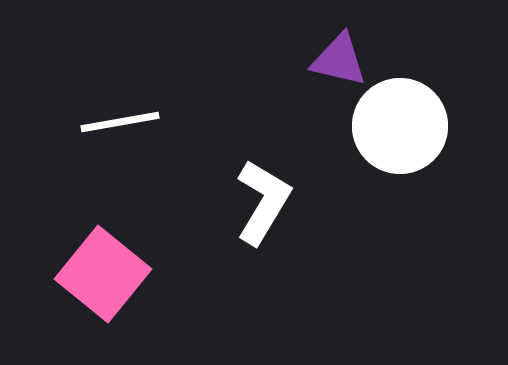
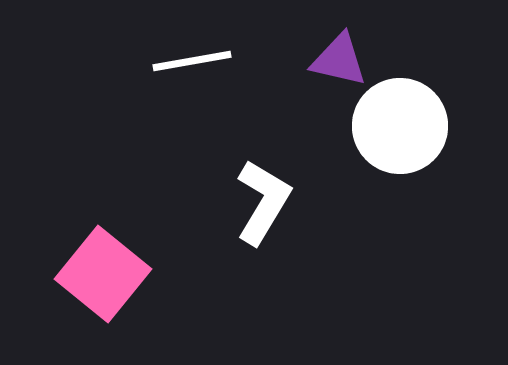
white line: moved 72 px right, 61 px up
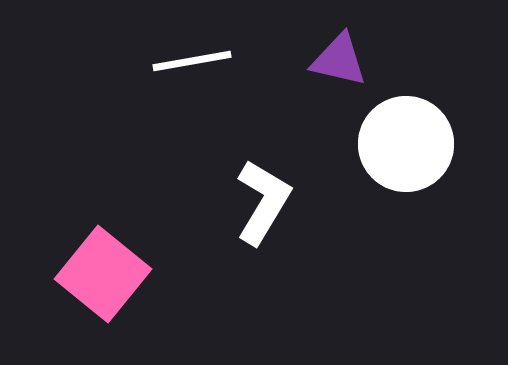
white circle: moved 6 px right, 18 px down
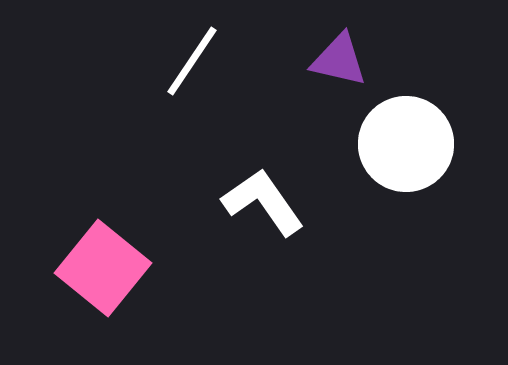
white line: rotated 46 degrees counterclockwise
white L-shape: rotated 66 degrees counterclockwise
pink square: moved 6 px up
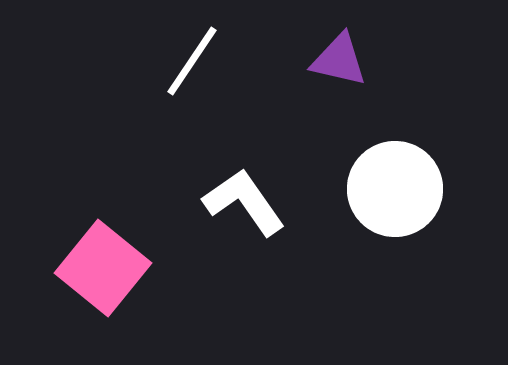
white circle: moved 11 px left, 45 px down
white L-shape: moved 19 px left
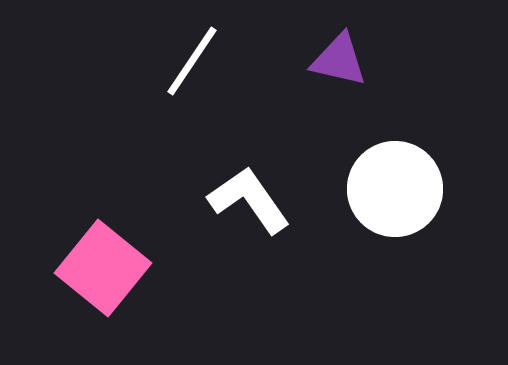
white L-shape: moved 5 px right, 2 px up
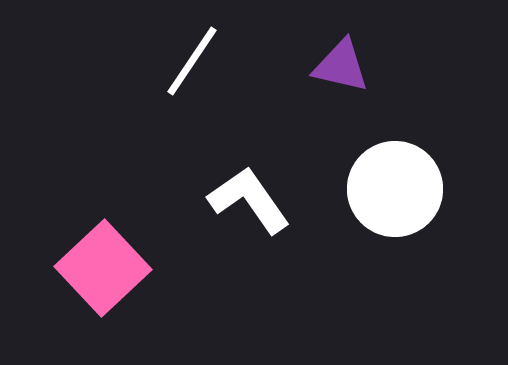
purple triangle: moved 2 px right, 6 px down
pink square: rotated 8 degrees clockwise
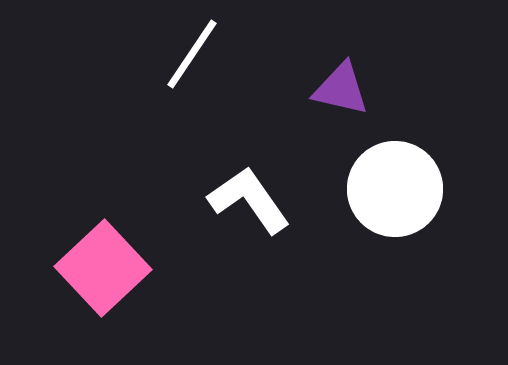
white line: moved 7 px up
purple triangle: moved 23 px down
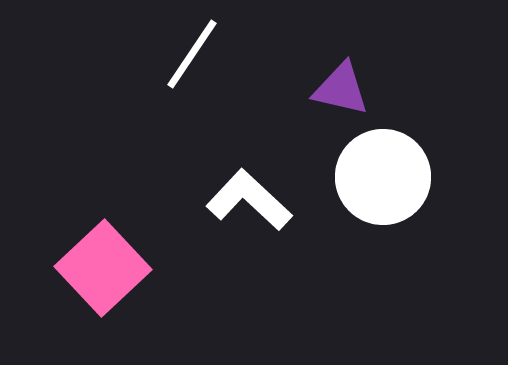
white circle: moved 12 px left, 12 px up
white L-shape: rotated 12 degrees counterclockwise
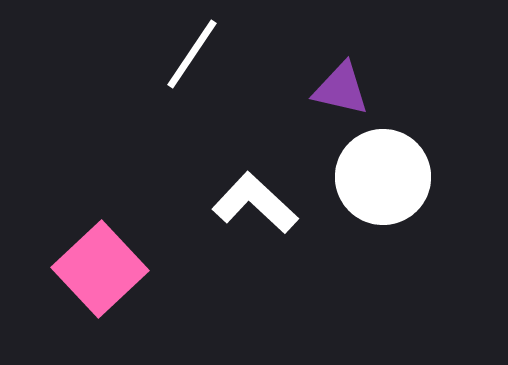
white L-shape: moved 6 px right, 3 px down
pink square: moved 3 px left, 1 px down
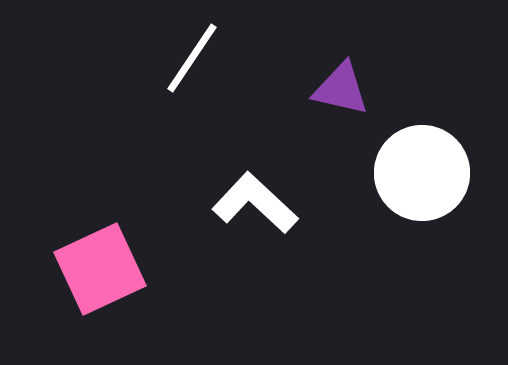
white line: moved 4 px down
white circle: moved 39 px right, 4 px up
pink square: rotated 18 degrees clockwise
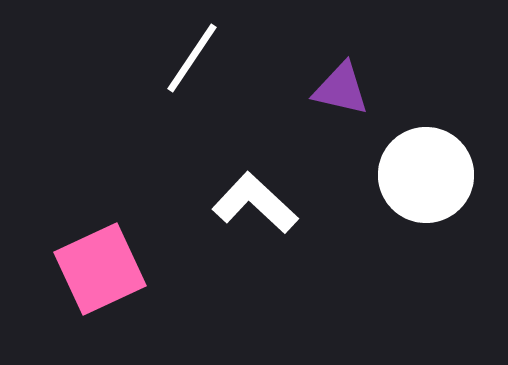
white circle: moved 4 px right, 2 px down
